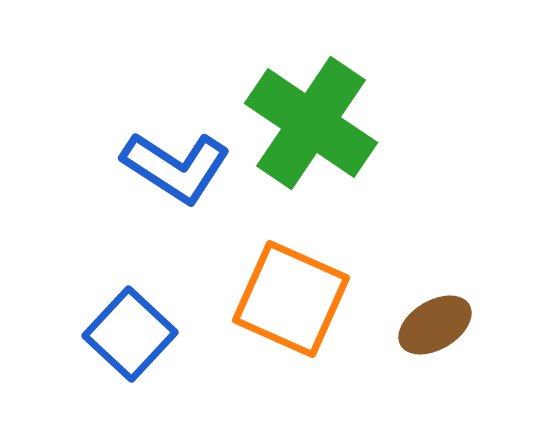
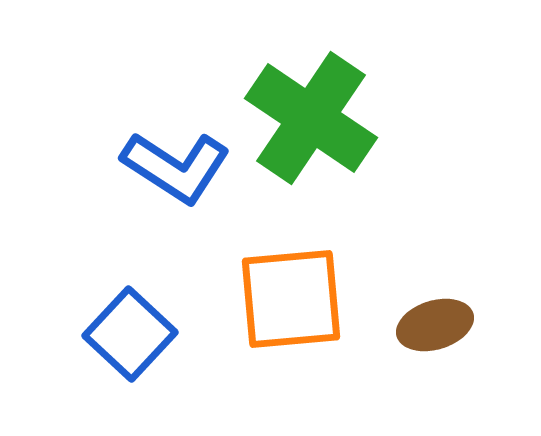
green cross: moved 5 px up
orange square: rotated 29 degrees counterclockwise
brown ellipse: rotated 14 degrees clockwise
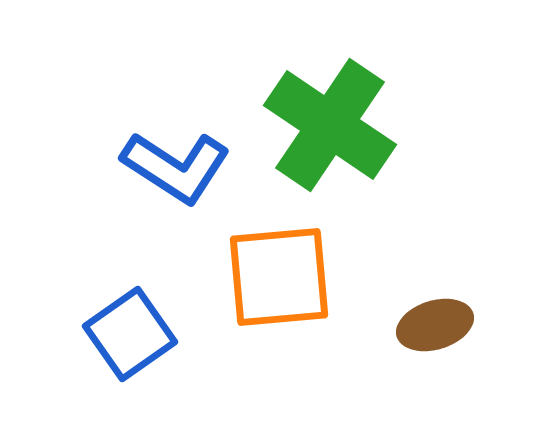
green cross: moved 19 px right, 7 px down
orange square: moved 12 px left, 22 px up
blue square: rotated 12 degrees clockwise
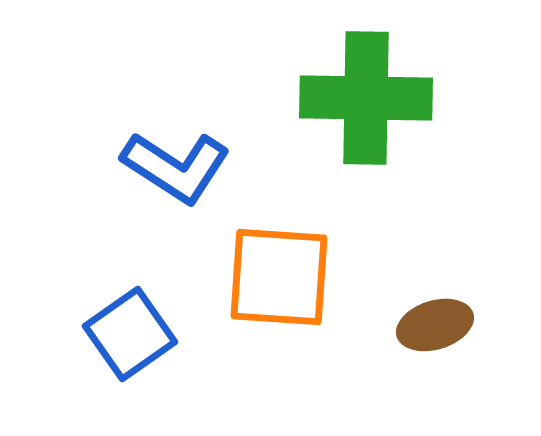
green cross: moved 36 px right, 27 px up; rotated 33 degrees counterclockwise
orange square: rotated 9 degrees clockwise
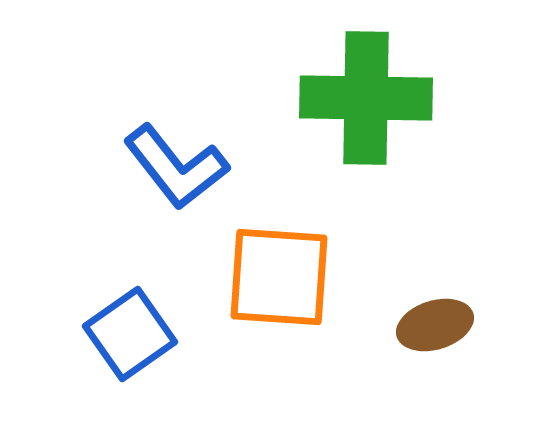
blue L-shape: rotated 19 degrees clockwise
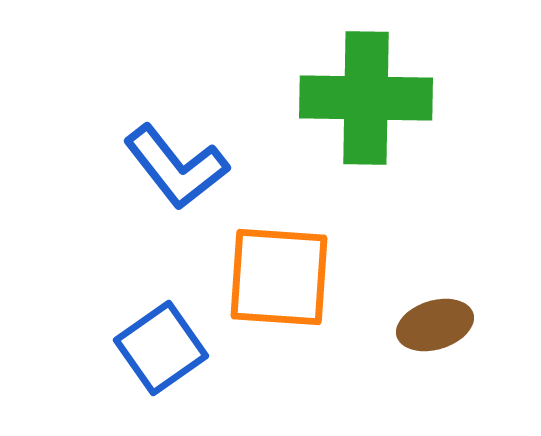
blue square: moved 31 px right, 14 px down
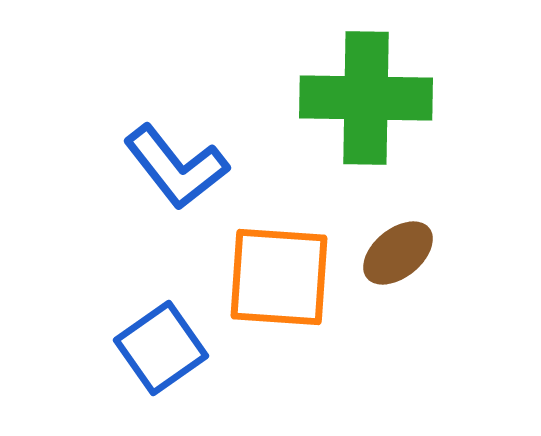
brown ellipse: moved 37 px left, 72 px up; rotated 22 degrees counterclockwise
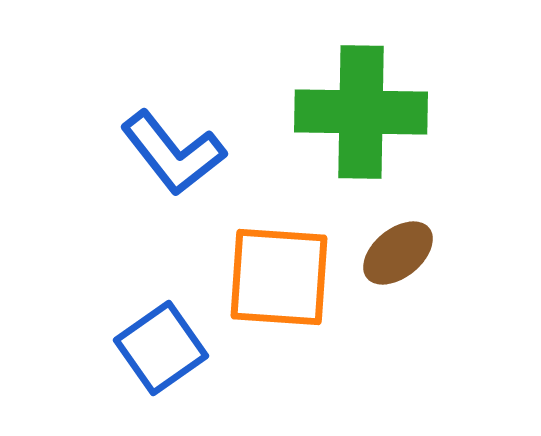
green cross: moved 5 px left, 14 px down
blue L-shape: moved 3 px left, 14 px up
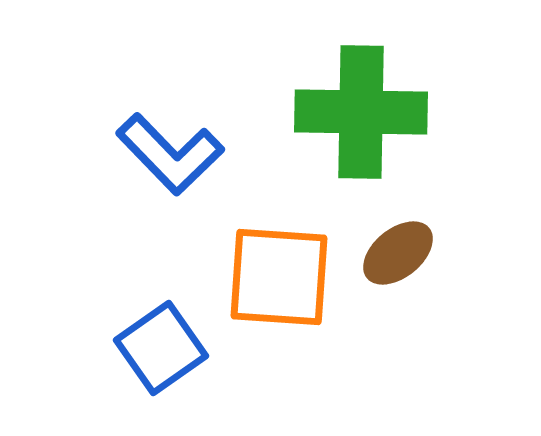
blue L-shape: moved 3 px left, 1 px down; rotated 6 degrees counterclockwise
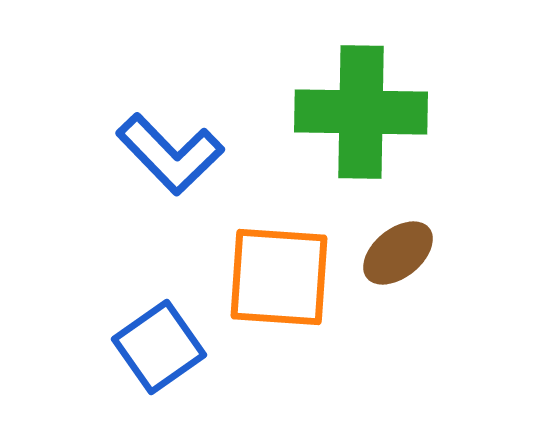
blue square: moved 2 px left, 1 px up
